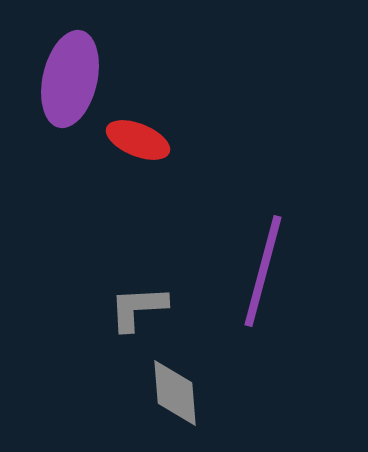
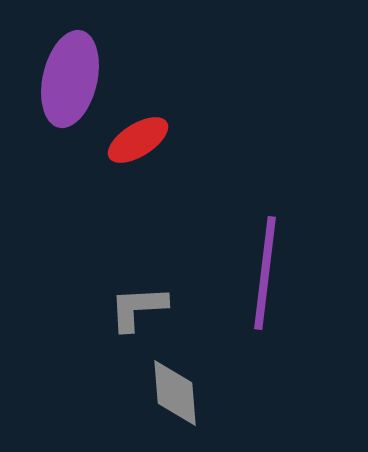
red ellipse: rotated 54 degrees counterclockwise
purple line: moved 2 px right, 2 px down; rotated 8 degrees counterclockwise
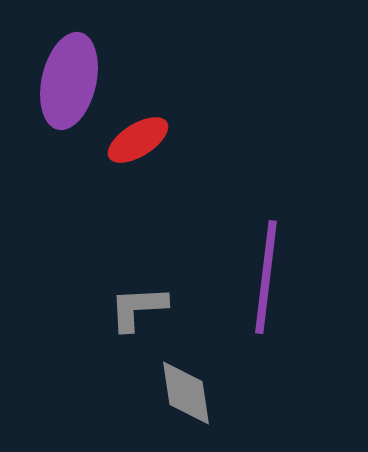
purple ellipse: moved 1 px left, 2 px down
purple line: moved 1 px right, 4 px down
gray diamond: moved 11 px right; rotated 4 degrees counterclockwise
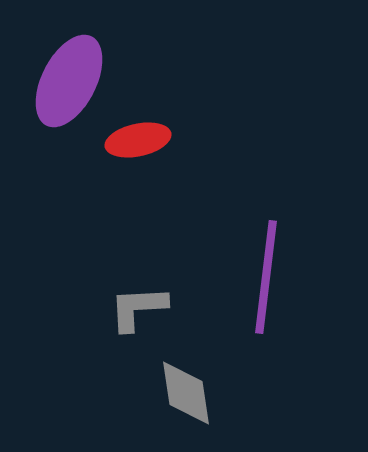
purple ellipse: rotated 14 degrees clockwise
red ellipse: rotated 20 degrees clockwise
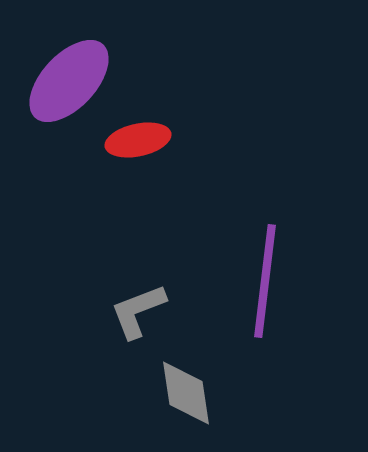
purple ellipse: rotated 16 degrees clockwise
purple line: moved 1 px left, 4 px down
gray L-shape: moved 3 px down; rotated 18 degrees counterclockwise
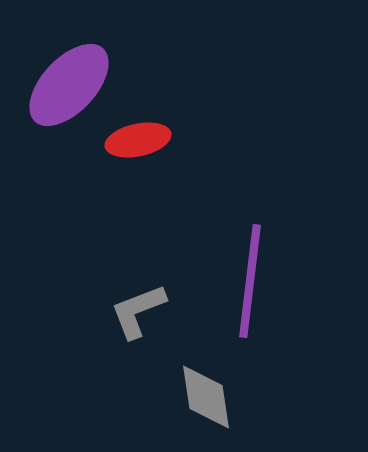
purple ellipse: moved 4 px down
purple line: moved 15 px left
gray diamond: moved 20 px right, 4 px down
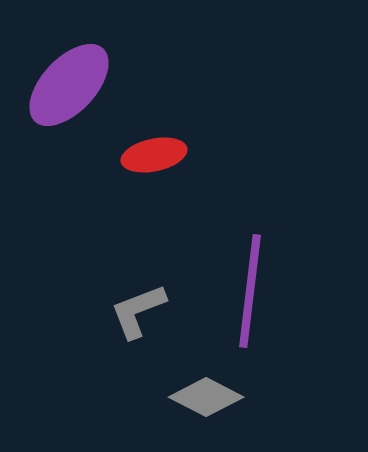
red ellipse: moved 16 px right, 15 px down
purple line: moved 10 px down
gray diamond: rotated 54 degrees counterclockwise
